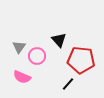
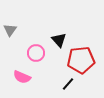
gray triangle: moved 9 px left, 17 px up
pink circle: moved 1 px left, 3 px up
red pentagon: rotated 12 degrees counterclockwise
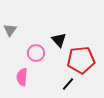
pink semicircle: rotated 72 degrees clockwise
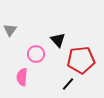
black triangle: moved 1 px left
pink circle: moved 1 px down
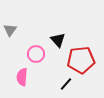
black line: moved 2 px left
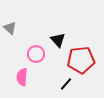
gray triangle: moved 2 px up; rotated 24 degrees counterclockwise
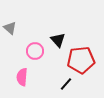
pink circle: moved 1 px left, 3 px up
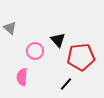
red pentagon: moved 3 px up
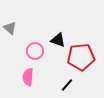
black triangle: rotated 28 degrees counterclockwise
pink semicircle: moved 6 px right
black line: moved 1 px right, 1 px down
